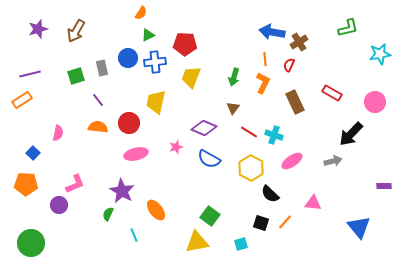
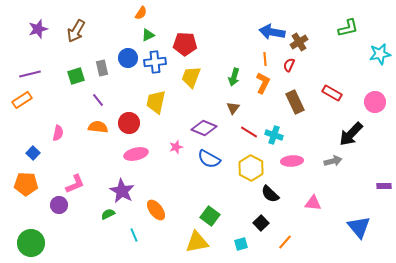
pink ellipse at (292, 161): rotated 30 degrees clockwise
green semicircle at (108, 214): rotated 40 degrees clockwise
orange line at (285, 222): moved 20 px down
black square at (261, 223): rotated 28 degrees clockwise
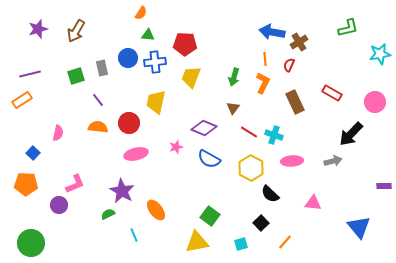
green triangle at (148, 35): rotated 32 degrees clockwise
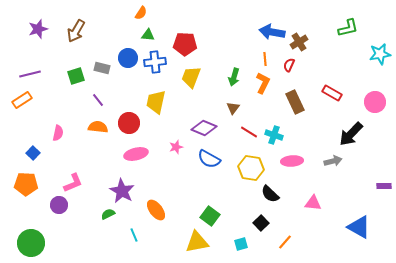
gray rectangle at (102, 68): rotated 63 degrees counterclockwise
yellow hexagon at (251, 168): rotated 20 degrees counterclockwise
pink L-shape at (75, 184): moved 2 px left, 1 px up
blue triangle at (359, 227): rotated 20 degrees counterclockwise
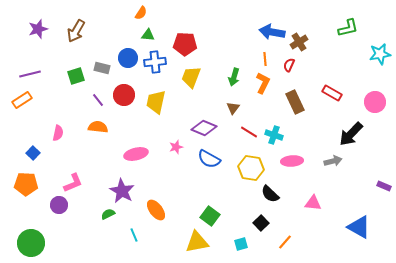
red circle at (129, 123): moved 5 px left, 28 px up
purple rectangle at (384, 186): rotated 24 degrees clockwise
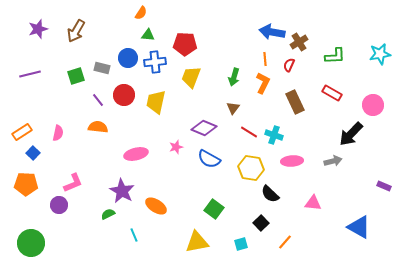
green L-shape at (348, 28): moved 13 px left, 28 px down; rotated 10 degrees clockwise
orange rectangle at (22, 100): moved 32 px down
pink circle at (375, 102): moved 2 px left, 3 px down
orange ellipse at (156, 210): moved 4 px up; rotated 20 degrees counterclockwise
green square at (210, 216): moved 4 px right, 7 px up
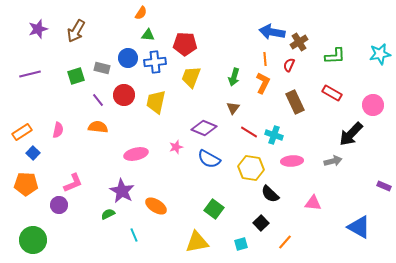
pink semicircle at (58, 133): moved 3 px up
green circle at (31, 243): moved 2 px right, 3 px up
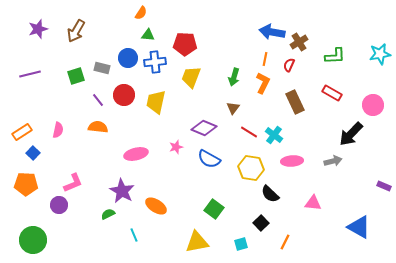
orange line at (265, 59): rotated 16 degrees clockwise
cyan cross at (274, 135): rotated 18 degrees clockwise
orange line at (285, 242): rotated 14 degrees counterclockwise
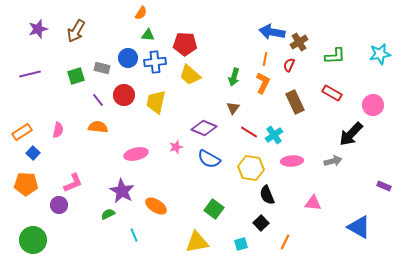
yellow trapezoid at (191, 77): moved 1 px left, 2 px up; rotated 70 degrees counterclockwise
cyan cross at (274, 135): rotated 18 degrees clockwise
black semicircle at (270, 194): moved 3 px left, 1 px down; rotated 24 degrees clockwise
